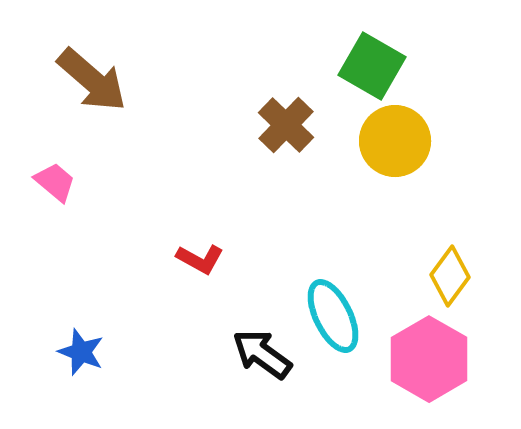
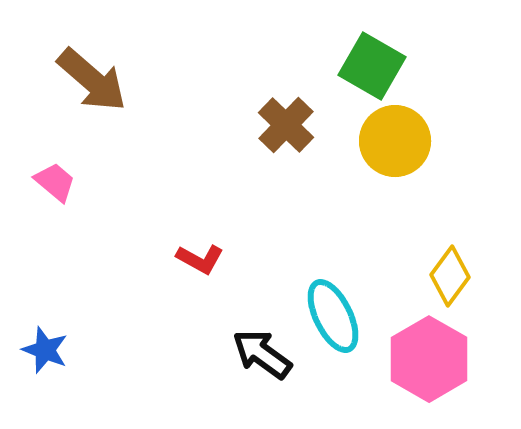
blue star: moved 36 px left, 2 px up
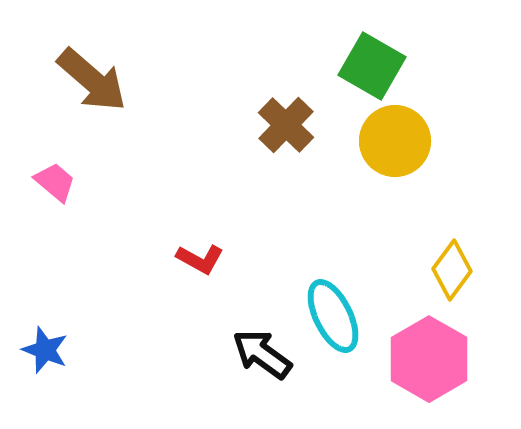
yellow diamond: moved 2 px right, 6 px up
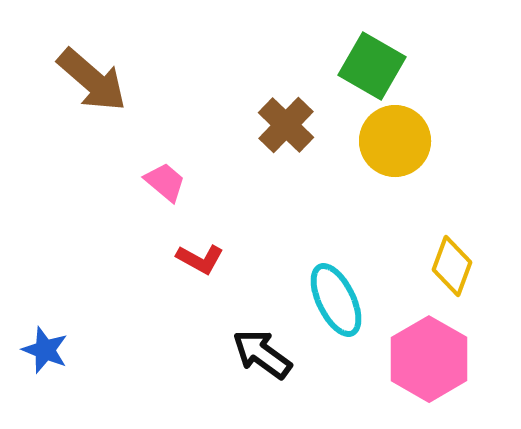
pink trapezoid: moved 110 px right
yellow diamond: moved 4 px up; rotated 16 degrees counterclockwise
cyan ellipse: moved 3 px right, 16 px up
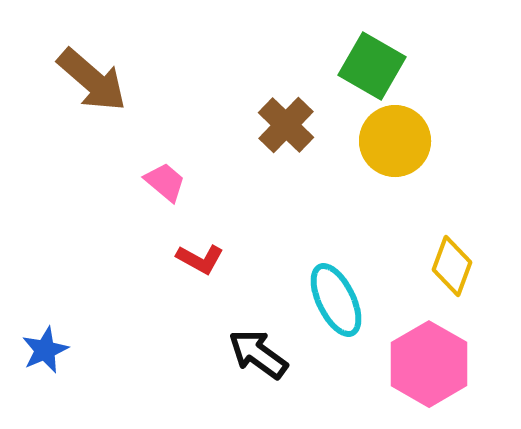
blue star: rotated 27 degrees clockwise
black arrow: moved 4 px left
pink hexagon: moved 5 px down
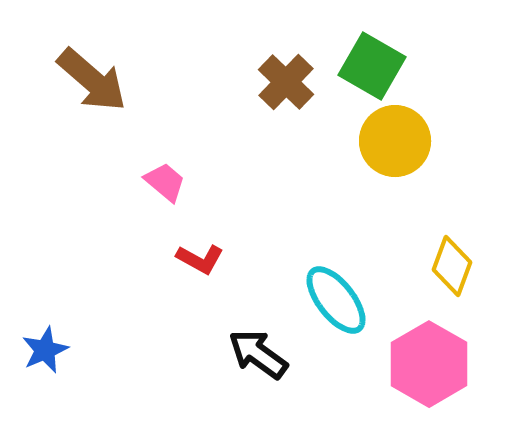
brown cross: moved 43 px up
cyan ellipse: rotated 12 degrees counterclockwise
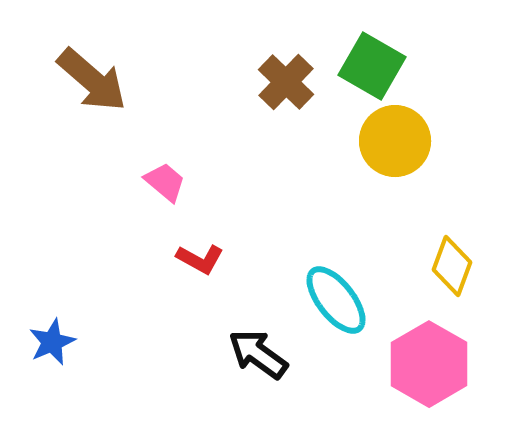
blue star: moved 7 px right, 8 px up
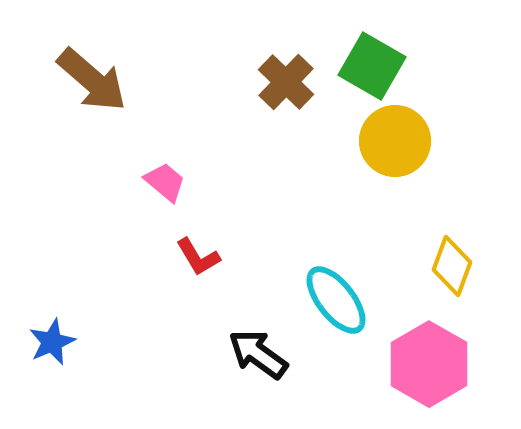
red L-shape: moved 2 px left, 2 px up; rotated 30 degrees clockwise
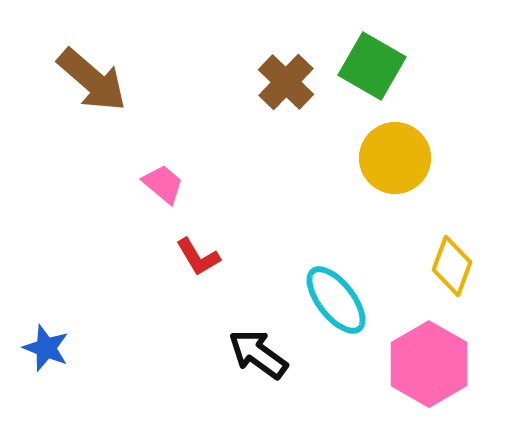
yellow circle: moved 17 px down
pink trapezoid: moved 2 px left, 2 px down
blue star: moved 6 px left, 6 px down; rotated 27 degrees counterclockwise
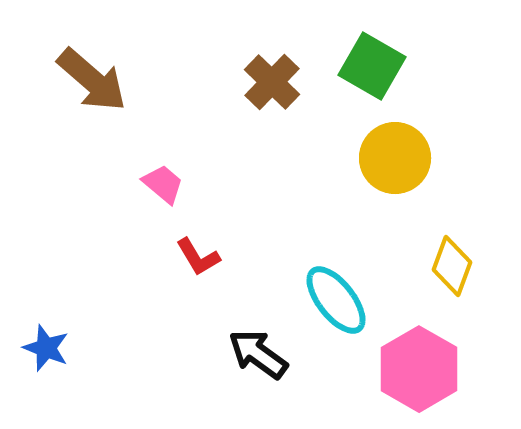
brown cross: moved 14 px left
pink hexagon: moved 10 px left, 5 px down
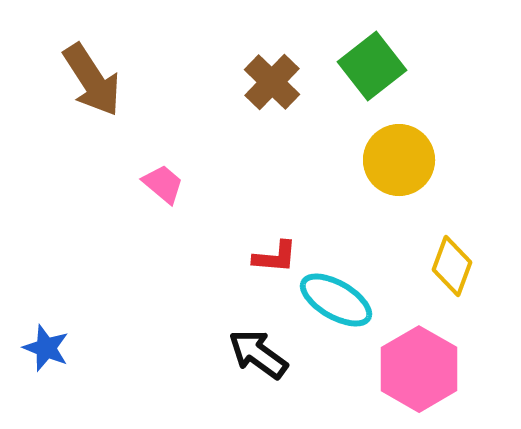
green square: rotated 22 degrees clockwise
brown arrow: rotated 16 degrees clockwise
yellow circle: moved 4 px right, 2 px down
red L-shape: moved 77 px right; rotated 54 degrees counterclockwise
cyan ellipse: rotated 22 degrees counterclockwise
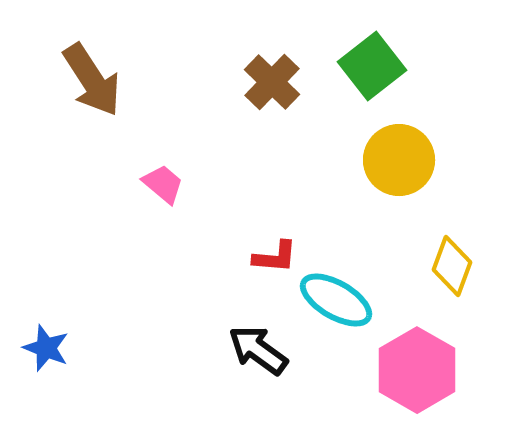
black arrow: moved 4 px up
pink hexagon: moved 2 px left, 1 px down
